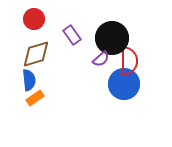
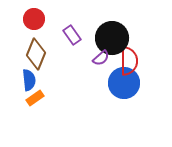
brown diamond: rotated 52 degrees counterclockwise
purple semicircle: moved 1 px up
blue circle: moved 1 px up
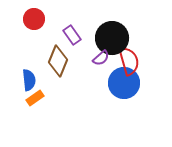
brown diamond: moved 22 px right, 7 px down
red semicircle: rotated 16 degrees counterclockwise
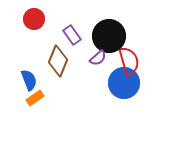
black circle: moved 3 px left, 2 px up
purple semicircle: moved 3 px left
blue semicircle: rotated 15 degrees counterclockwise
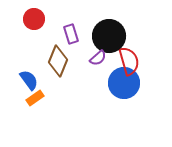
purple rectangle: moved 1 px left, 1 px up; rotated 18 degrees clockwise
blue semicircle: rotated 15 degrees counterclockwise
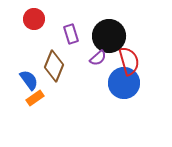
brown diamond: moved 4 px left, 5 px down
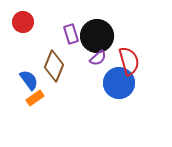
red circle: moved 11 px left, 3 px down
black circle: moved 12 px left
blue circle: moved 5 px left
